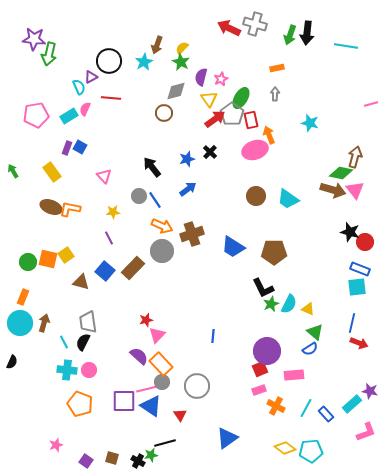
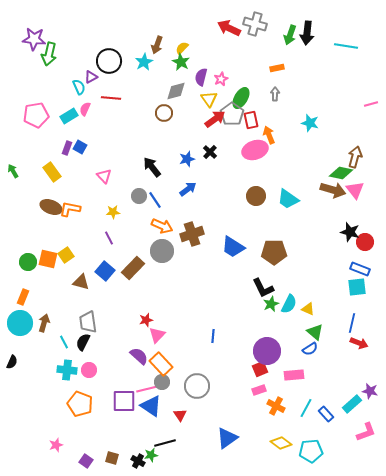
yellow diamond at (285, 448): moved 4 px left, 5 px up
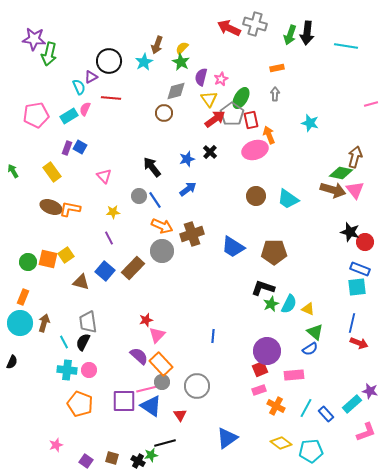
black L-shape at (263, 288): rotated 135 degrees clockwise
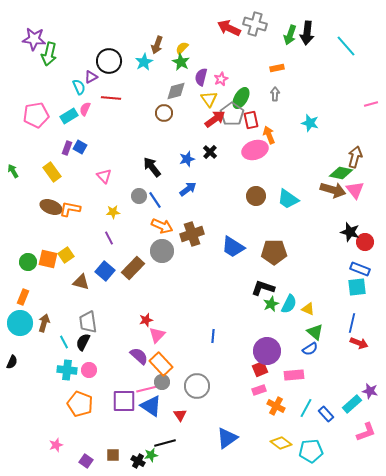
cyan line at (346, 46): rotated 40 degrees clockwise
brown square at (112, 458): moved 1 px right, 3 px up; rotated 16 degrees counterclockwise
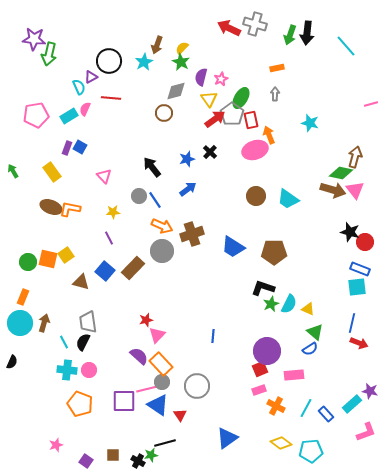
blue triangle at (151, 406): moved 7 px right, 1 px up
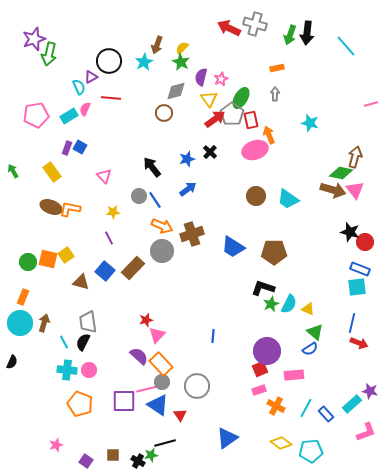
purple star at (34, 39): rotated 25 degrees counterclockwise
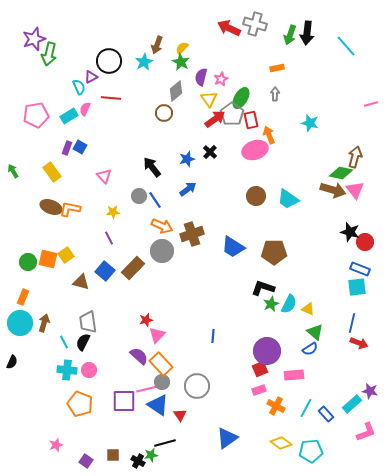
gray diamond at (176, 91): rotated 25 degrees counterclockwise
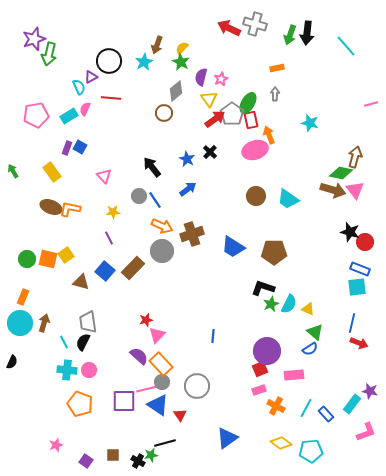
green ellipse at (241, 98): moved 7 px right, 5 px down
blue star at (187, 159): rotated 28 degrees counterclockwise
green circle at (28, 262): moved 1 px left, 3 px up
cyan rectangle at (352, 404): rotated 12 degrees counterclockwise
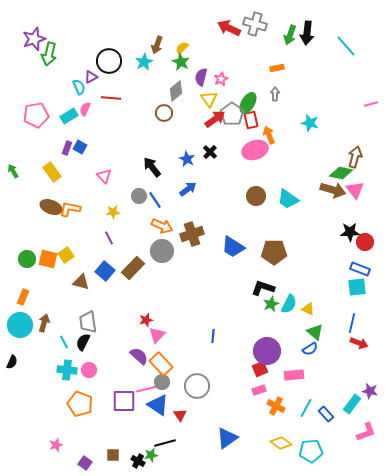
black star at (350, 232): rotated 18 degrees counterclockwise
cyan circle at (20, 323): moved 2 px down
purple square at (86, 461): moved 1 px left, 2 px down
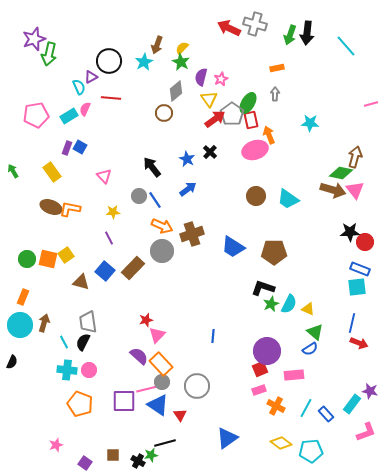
cyan star at (310, 123): rotated 12 degrees counterclockwise
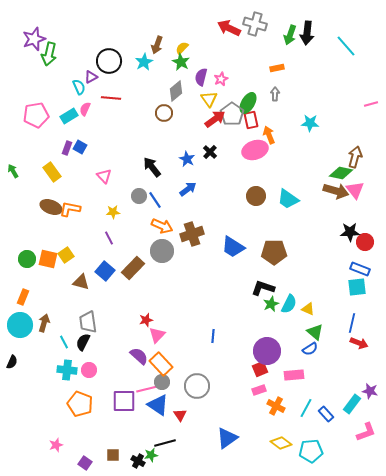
brown arrow at (333, 190): moved 3 px right, 1 px down
